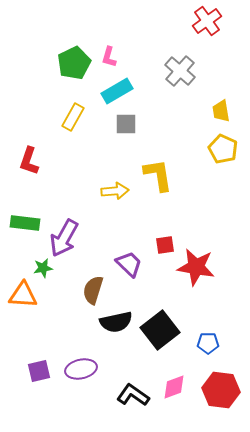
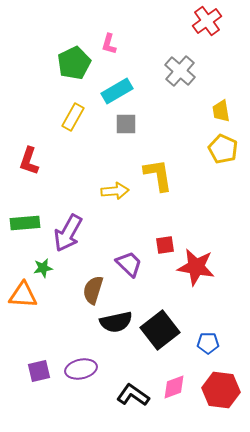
pink L-shape: moved 13 px up
green rectangle: rotated 12 degrees counterclockwise
purple arrow: moved 4 px right, 5 px up
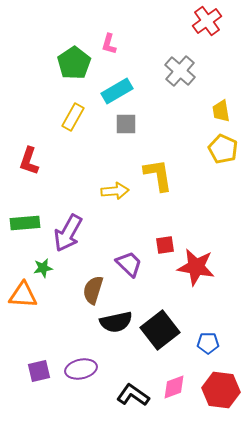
green pentagon: rotated 8 degrees counterclockwise
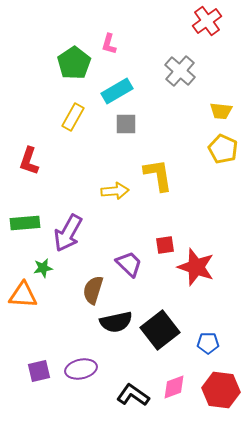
yellow trapezoid: rotated 75 degrees counterclockwise
red star: rotated 9 degrees clockwise
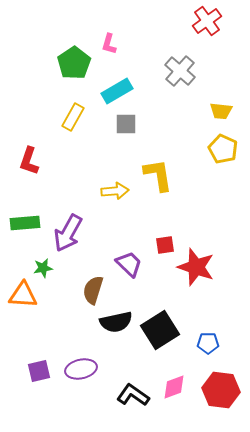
black square: rotated 6 degrees clockwise
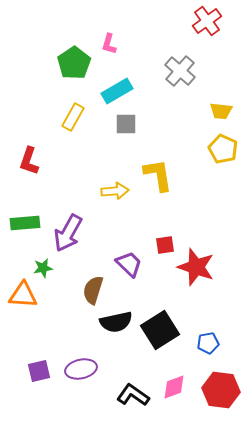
blue pentagon: rotated 10 degrees counterclockwise
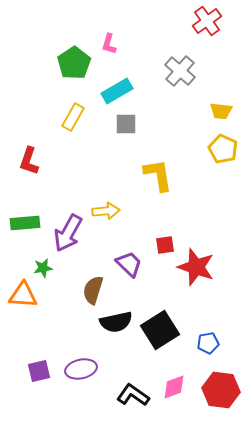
yellow arrow: moved 9 px left, 20 px down
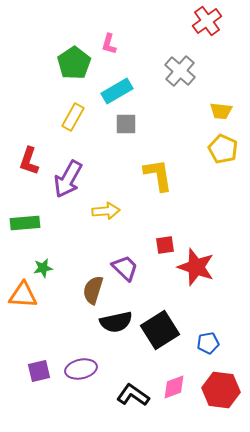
purple arrow: moved 54 px up
purple trapezoid: moved 4 px left, 4 px down
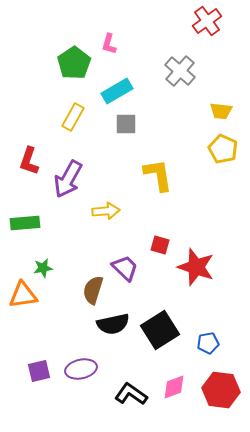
red square: moved 5 px left; rotated 24 degrees clockwise
orange triangle: rotated 12 degrees counterclockwise
black semicircle: moved 3 px left, 2 px down
black L-shape: moved 2 px left, 1 px up
